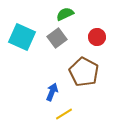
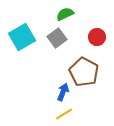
cyan square: rotated 36 degrees clockwise
blue arrow: moved 11 px right
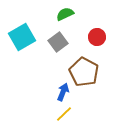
gray square: moved 1 px right, 4 px down
yellow line: rotated 12 degrees counterclockwise
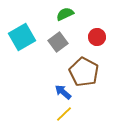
blue arrow: rotated 72 degrees counterclockwise
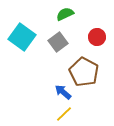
cyan square: rotated 24 degrees counterclockwise
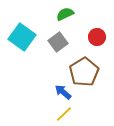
brown pentagon: rotated 12 degrees clockwise
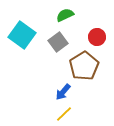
green semicircle: moved 1 px down
cyan square: moved 2 px up
brown pentagon: moved 6 px up
blue arrow: rotated 90 degrees counterclockwise
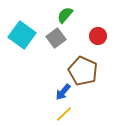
green semicircle: rotated 24 degrees counterclockwise
red circle: moved 1 px right, 1 px up
gray square: moved 2 px left, 4 px up
brown pentagon: moved 1 px left, 5 px down; rotated 16 degrees counterclockwise
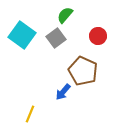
yellow line: moved 34 px left; rotated 24 degrees counterclockwise
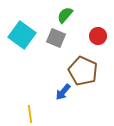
gray square: rotated 30 degrees counterclockwise
yellow line: rotated 30 degrees counterclockwise
